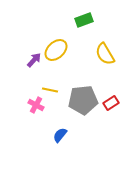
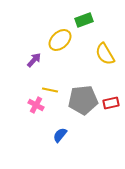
yellow ellipse: moved 4 px right, 10 px up
red rectangle: rotated 21 degrees clockwise
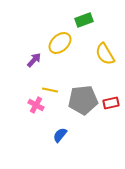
yellow ellipse: moved 3 px down
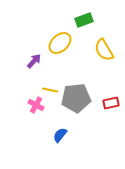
yellow semicircle: moved 1 px left, 4 px up
purple arrow: moved 1 px down
gray pentagon: moved 7 px left, 2 px up
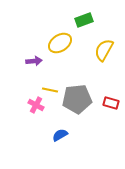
yellow ellipse: rotated 10 degrees clockwise
yellow semicircle: rotated 60 degrees clockwise
purple arrow: rotated 42 degrees clockwise
gray pentagon: moved 1 px right, 1 px down
red rectangle: rotated 28 degrees clockwise
blue semicircle: rotated 21 degrees clockwise
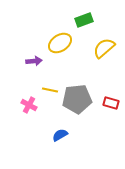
yellow semicircle: moved 2 px up; rotated 20 degrees clockwise
pink cross: moved 7 px left
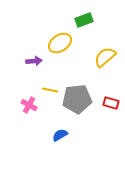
yellow semicircle: moved 1 px right, 9 px down
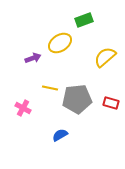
purple arrow: moved 1 px left, 3 px up; rotated 14 degrees counterclockwise
yellow line: moved 2 px up
pink cross: moved 6 px left, 3 px down
